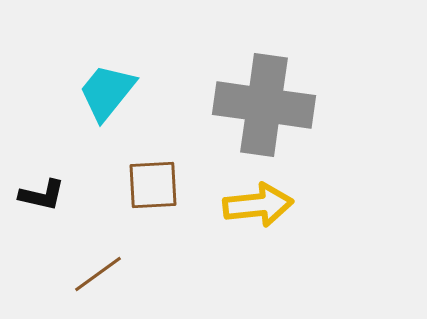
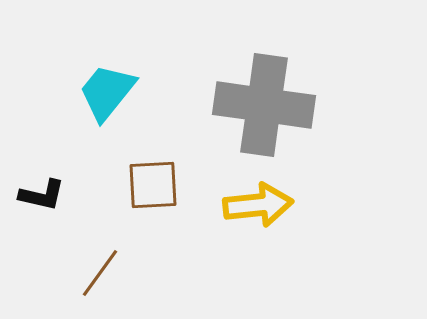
brown line: moved 2 px right, 1 px up; rotated 18 degrees counterclockwise
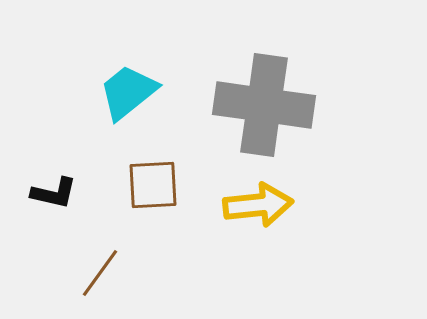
cyan trapezoid: moved 21 px right; rotated 12 degrees clockwise
black L-shape: moved 12 px right, 2 px up
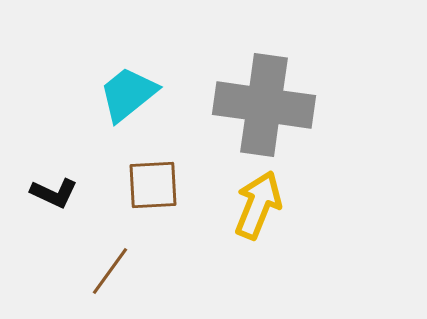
cyan trapezoid: moved 2 px down
black L-shape: rotated 12 degrees clockwise
yellow arrow: rotated 62 degrees counterclockwise
brown line: moved 10 px right, 2 px up
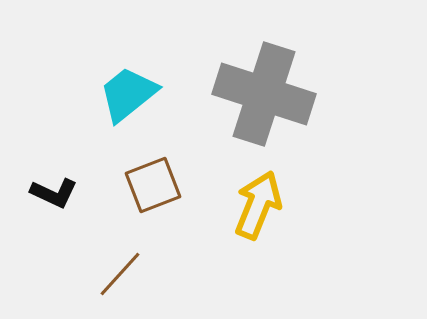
gray cross: moved 11 px up; rotated 10 degrees clockwise
brown square: rotated 18 degrees counterclockwise
brown line: moved 10 px right, 3 px down; rotated 6 degrees clockwise
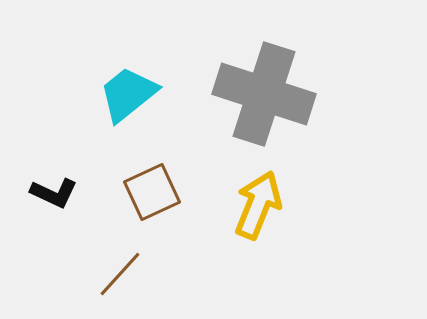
brown square: moved 1 px left, 7 px down; rotated 4 degrees counterclockwise
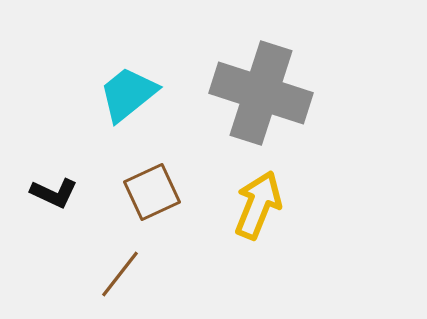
gray cross: moved 3 px left, 1 px up
brown line: rotated 4 degrees counterclockwise
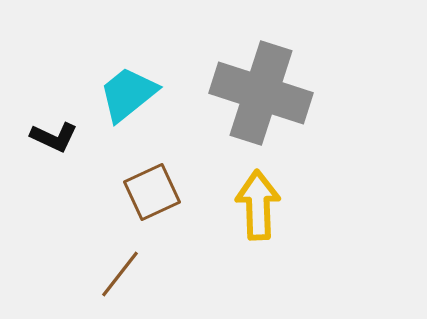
black L-shape: moved 56 px up
yellow arrow: rotated 24 degrees counterclockwise
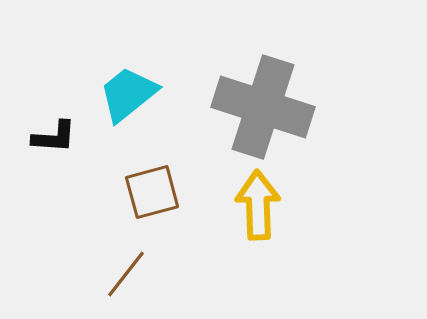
gray cross: moved 2 px right, 14 px down
black L-shape: rotated 21 degrees counterclockwise
brown square: rotated 10 degrees clockwise
brown line: moved 6 px right
